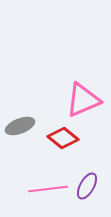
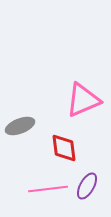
red diamond: moved 1 px right, 10 px down; rotated 44 degrees clockwise
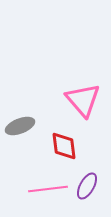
pink triangle: rotated 48 degrees counterclockwise
red diamond: moved 2 px up
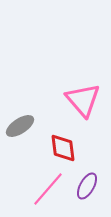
gray ellipse: rotated 12 degrees counterclockwise
red diamond: moved 1 px left, 2 px down
pink line: rotated 42 degrees counterclockwise
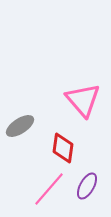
red diamond: rotated 16 degrees clockwise
pink line: moved 1 px right
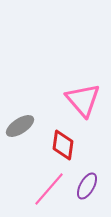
red diamond: moved 3 px up
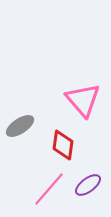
purple ellipse: moved 1 px right, 1 px up; rotated 24 degrees clockwise
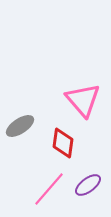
red diamond: moved 2 px up
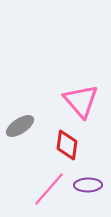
pink triangle: moved 2 px left, 1 px down
red diamond: moved 4 px right, 2 px down
purple ellipse: rotated 36 degrees clockwise
